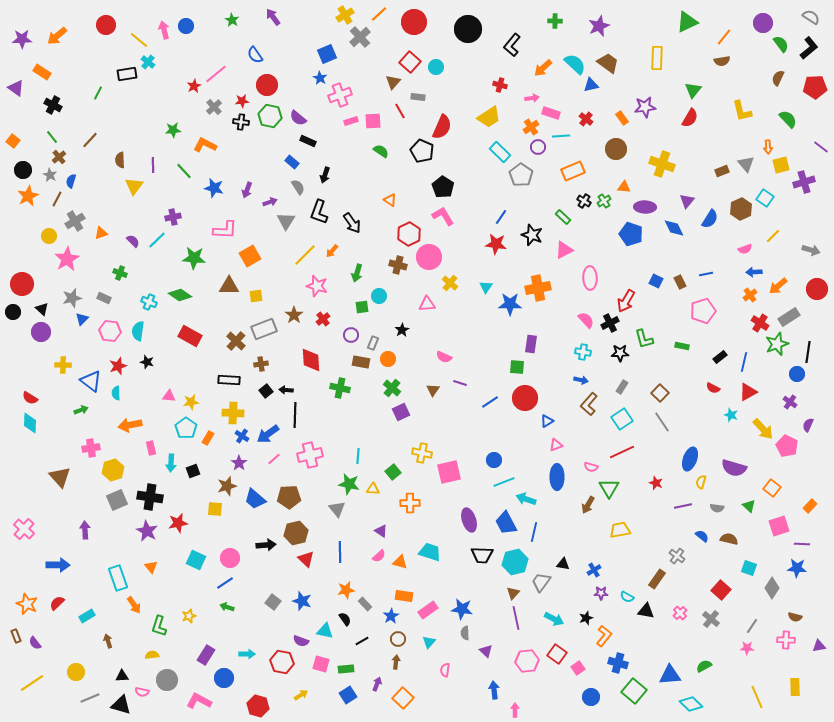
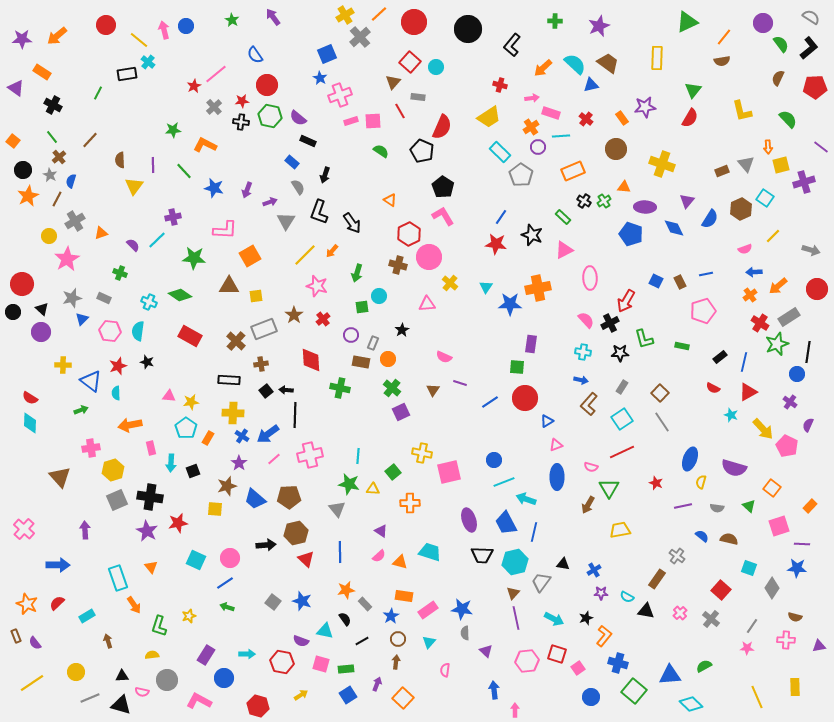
purple semicircle at (133, 241): moved 4 px down
red square at (557, 654): rotated 18 degrees counterclockwise
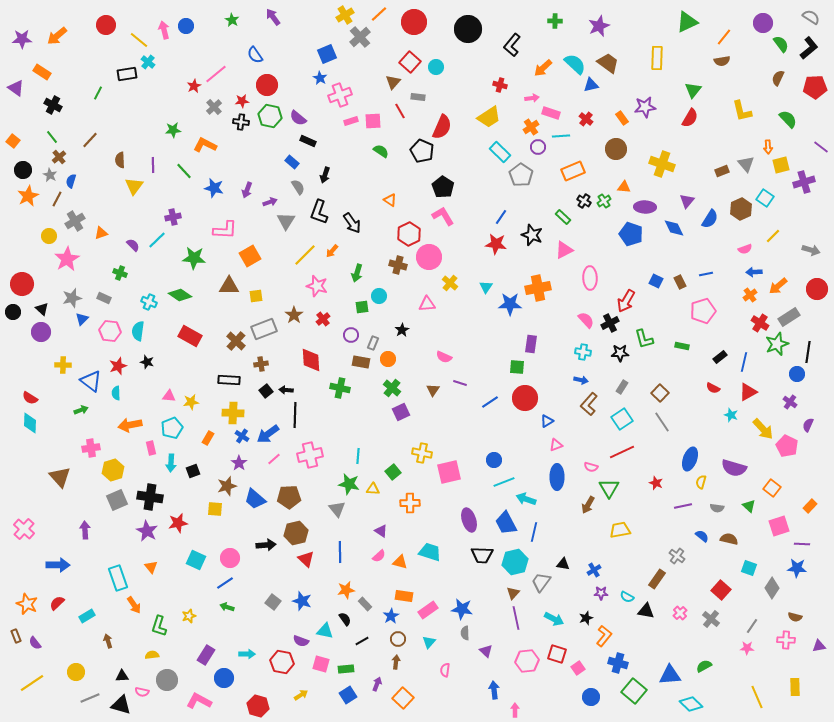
cyan pentagon at (186, 428): moved 14 px left; rotated 15 degrees clockwise
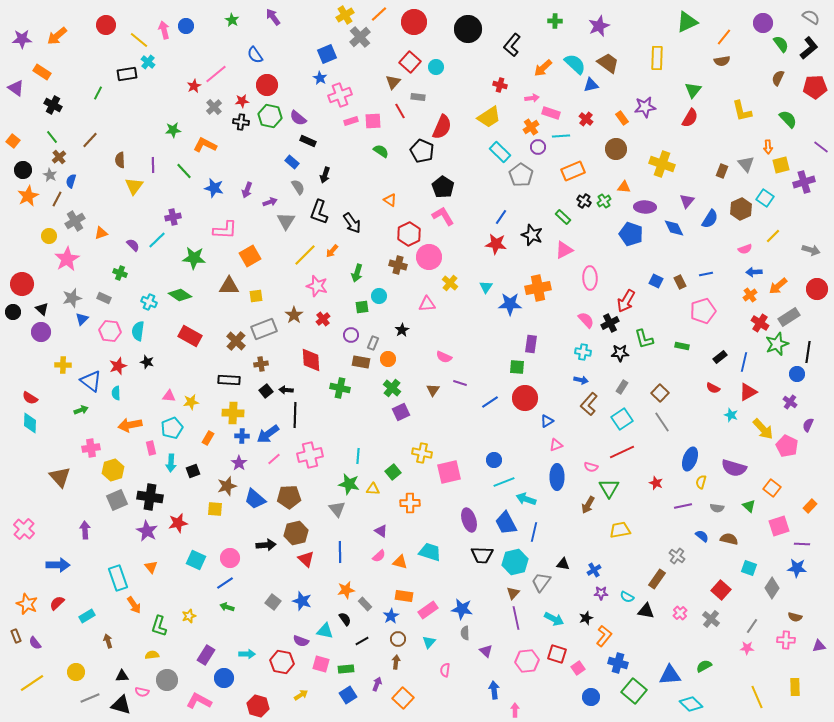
brown rectangle at (722, 171): rotated 48 degrees counterclockwise
blue cross at (242, 436): rotated 32 degrees counterclockwise
